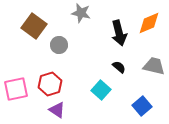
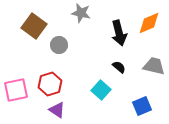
pink square: moved 1 px down
blue square: rotated 18 degrees clockwise
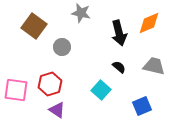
gray circle: moved 3 px right, 2 px down
pink square: rotated 20 degrees clockwise
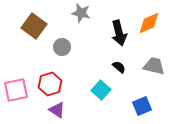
pink square: rotated 20 degrees counterclockwise
